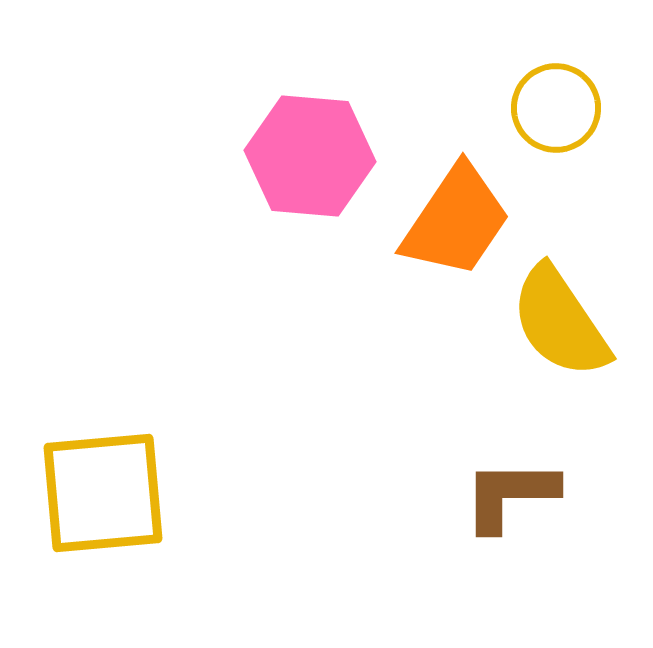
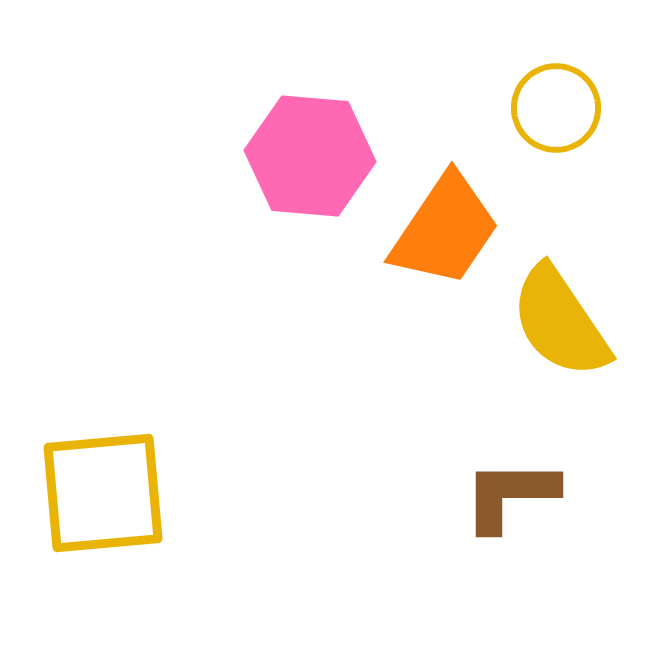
orange trapezoid: moved 11 px left, 9 px down
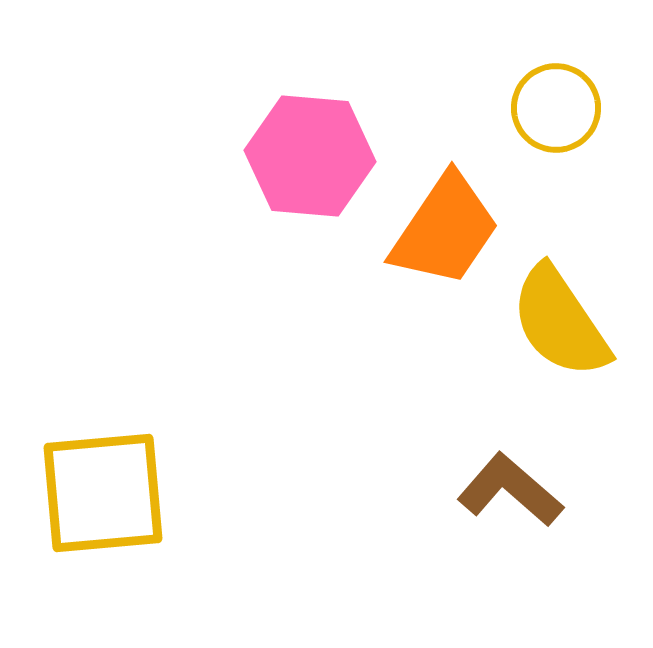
brown L-shape: moved 5 px up; rotated 41 degrees clockwise
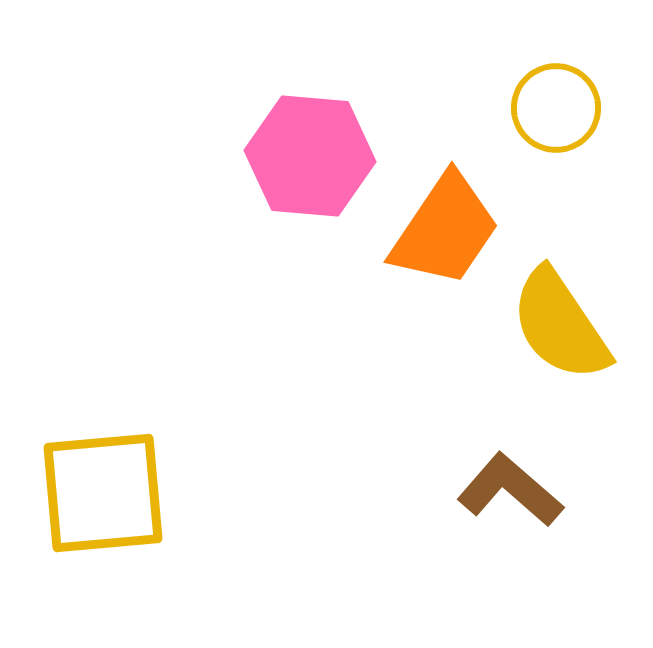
yellow semicircle: moved 3 px down
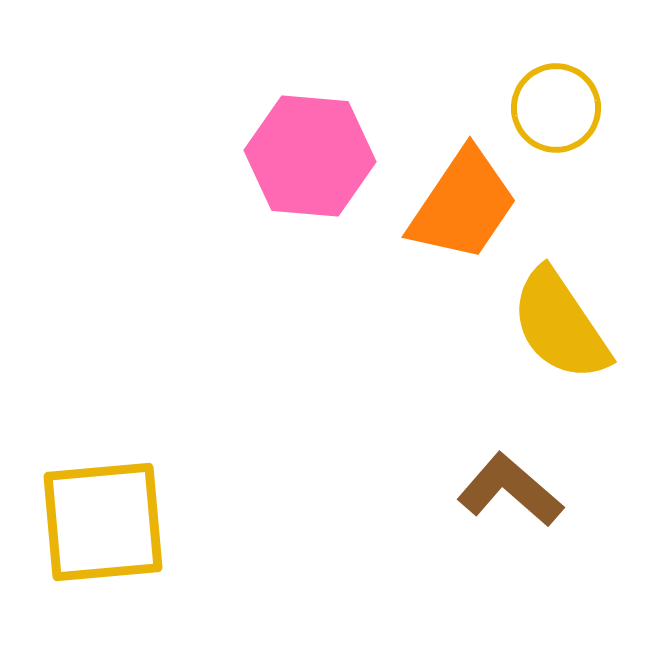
orange trapezoid: moved 18 px right, 25 px up
yellow square: moved 29 px down
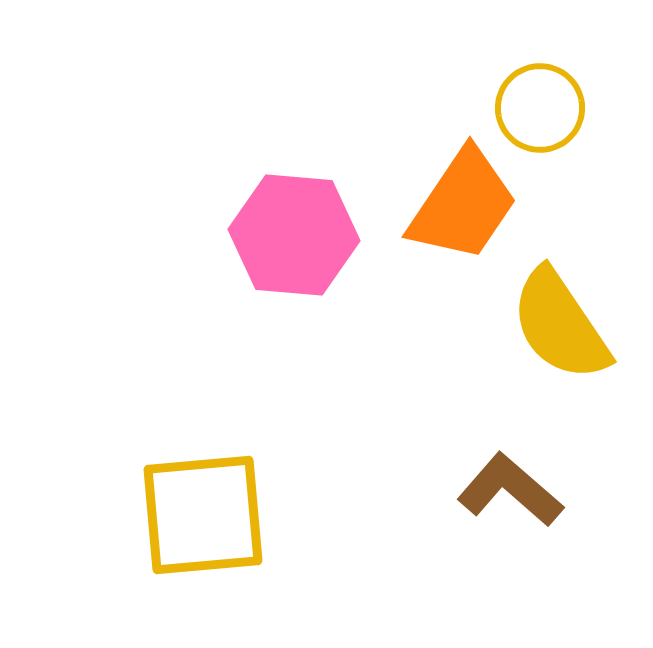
yellow circle: moved 16 px left
pink hexagon: moved 16 px left, 79 px down
yellow square: moved 100 px right, 7 px up
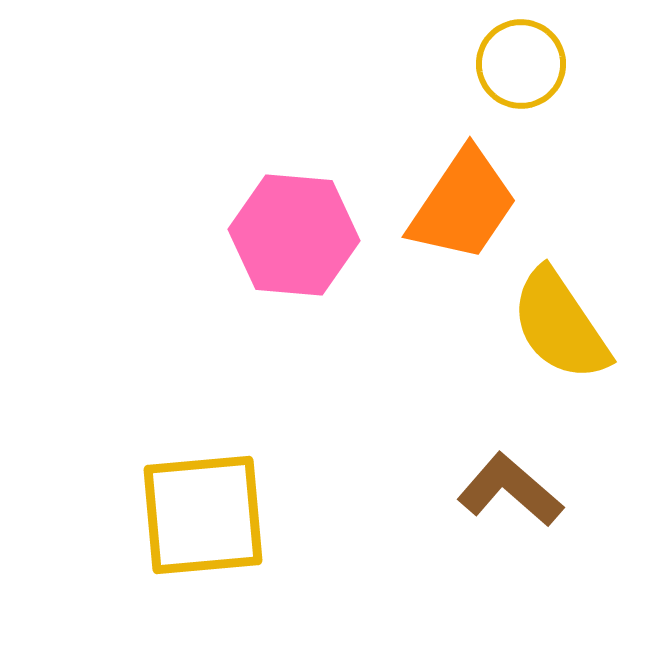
yellow circle: moved 19 px left, 44 px up
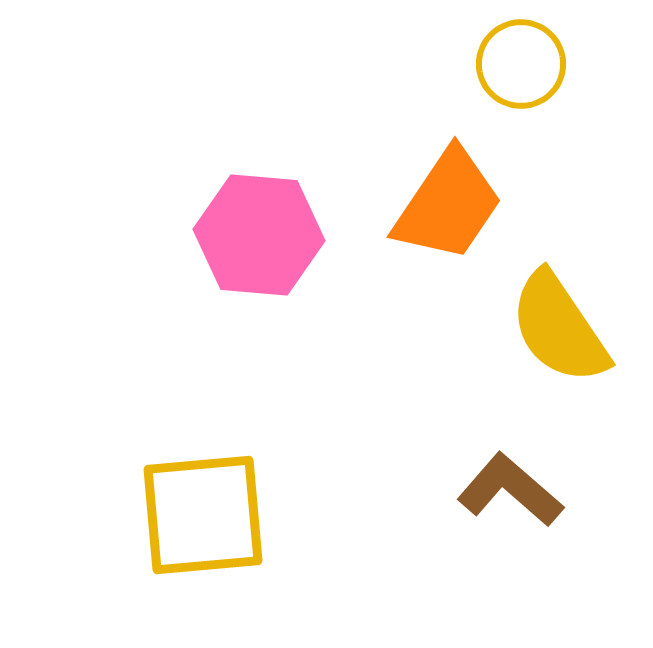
orange trapezoid: moved 15 px left
pink hexagon: moved 35 px left
yellow semicircle: moved 1 px left, 3 px down
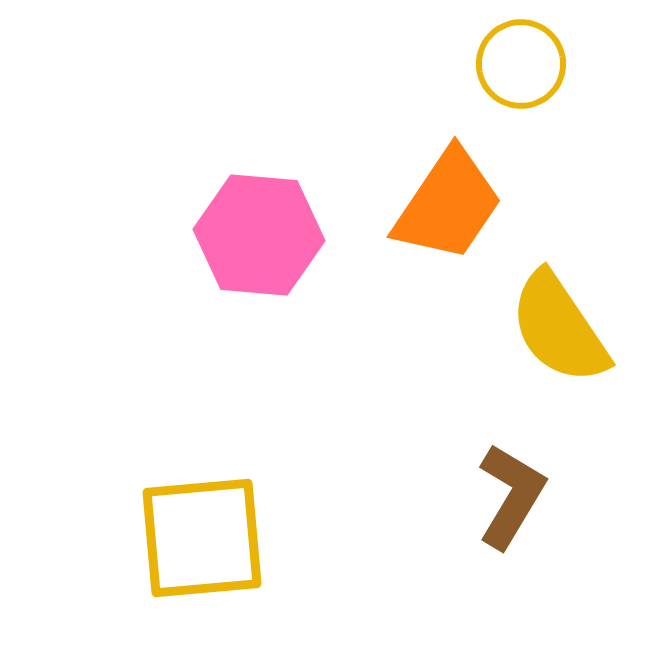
brown L-shape: moved 1 px right, 6 px down; rotated 80 degrees clockwise
yellow square: moved 1 px left, 23 px down
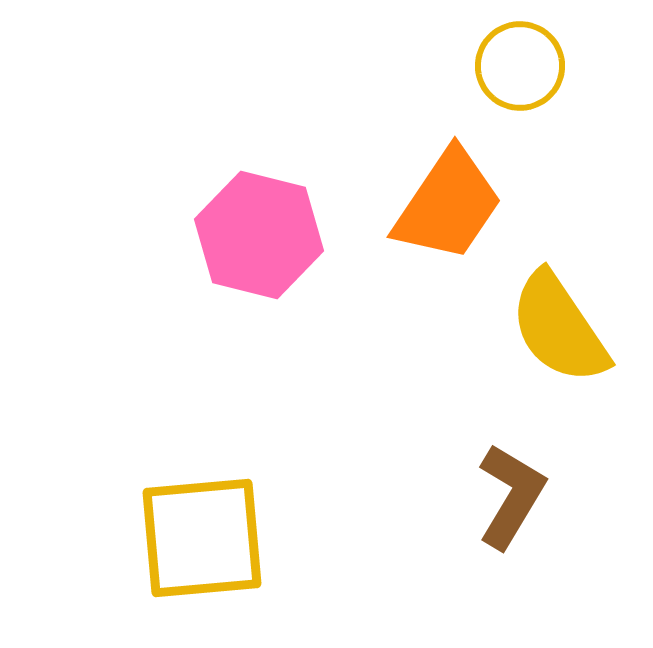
yellow circle: moved 1 px left, 2 px down
pink hexagon: rotated 9 degrees clockwise
